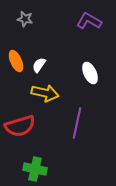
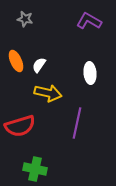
white ellipse: rotated 20 degrees clockwise
yellow arrow: moved 3 px right
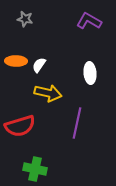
orange ellipse: rotated 65 degrees counterclockwise
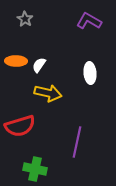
gray star: rotated 21 degrees clockwise
purple line: moved 19 px down
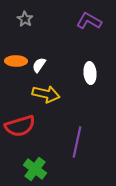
yellow arrow: moved 2 px left, 1 px down
green cross: rotated 25 degrees clockwise
